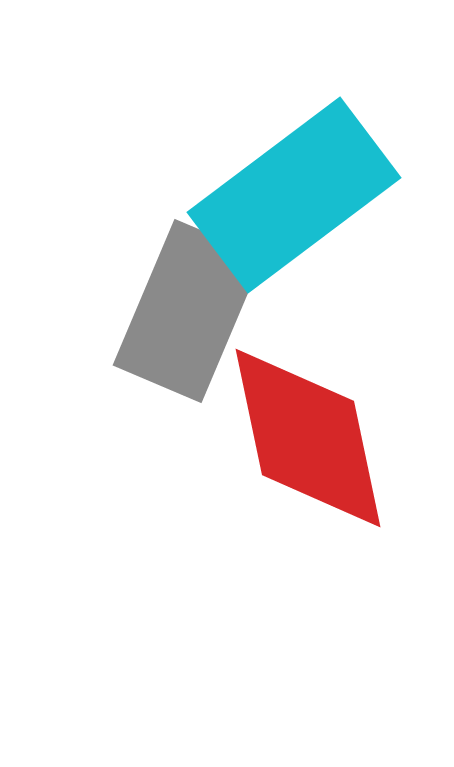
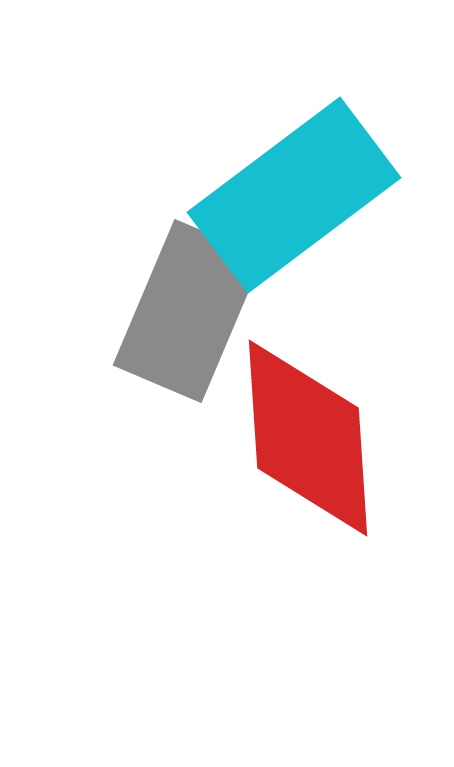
red diamond: rotated 8 degrees clockwise
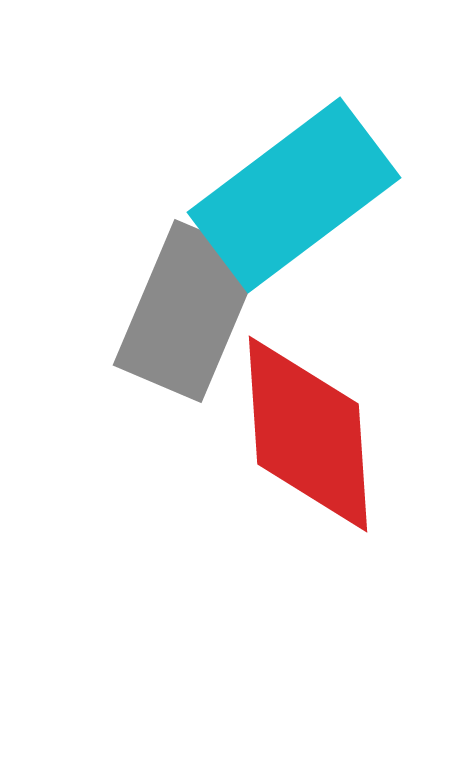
red diamond: moved 4 px up
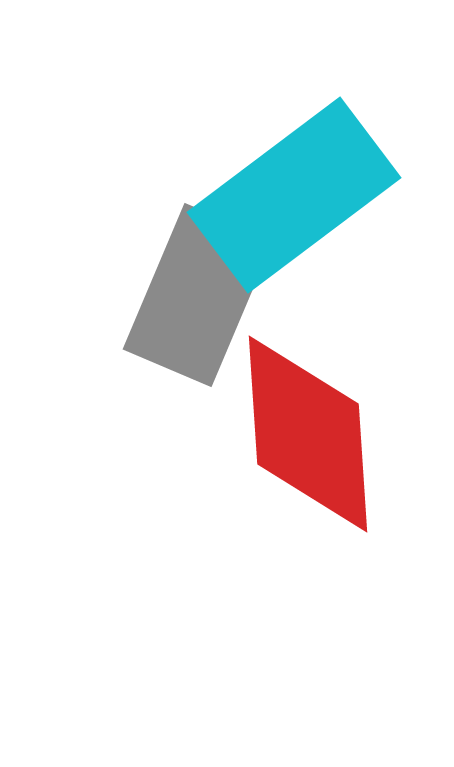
gray rectangle: moved 10 px right, 16 px up
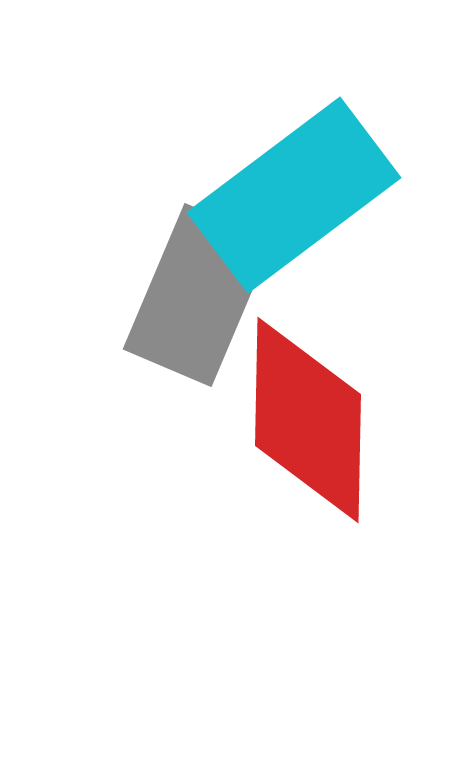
red diamond: moved 14 px up; rotated 5 degrees clockwise
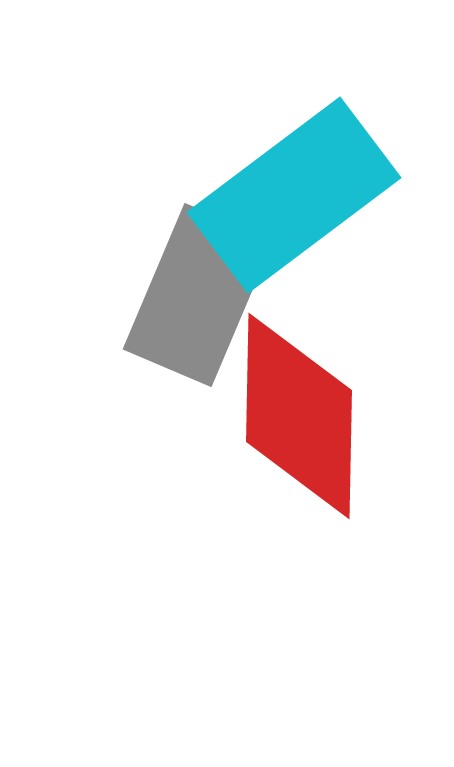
red diamond: moved 9 px left, 4 px up
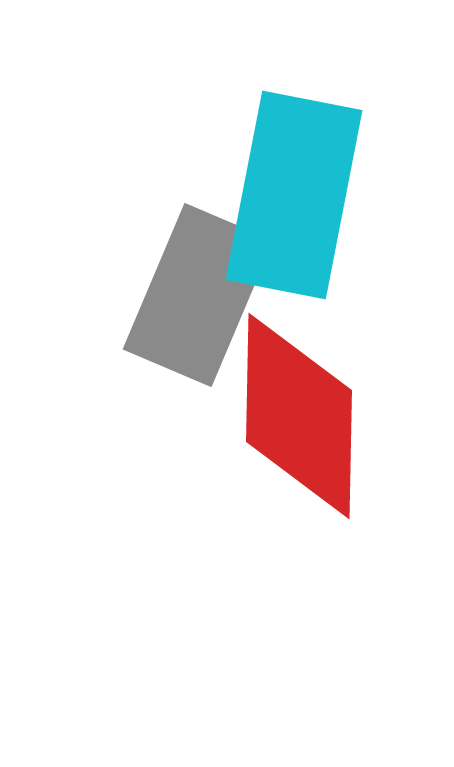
cyan rectangle: rotated 42 degrees counterclockwise
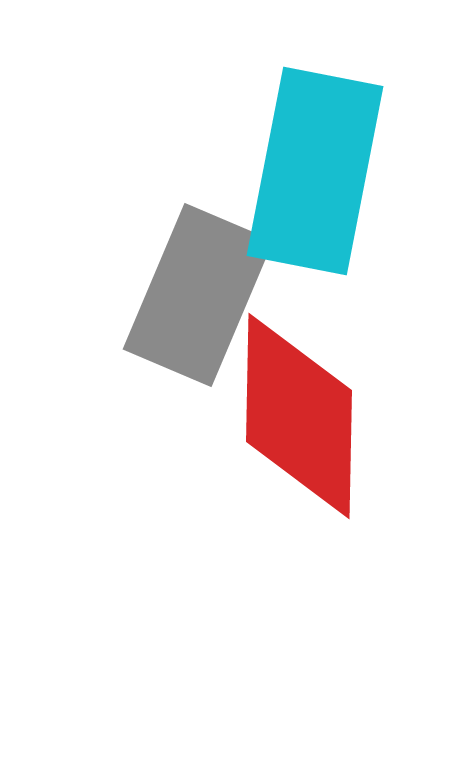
cyan rectangle: moved 21 px right, 24 px up
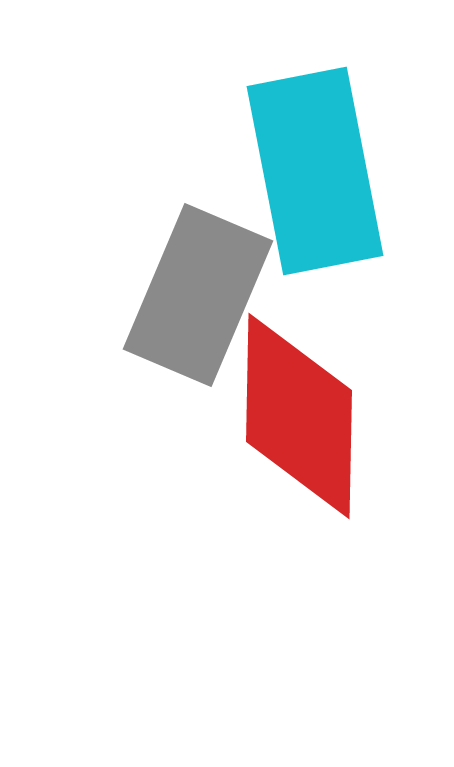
cyan rectangle: rotated 22 degrees counterclockwise
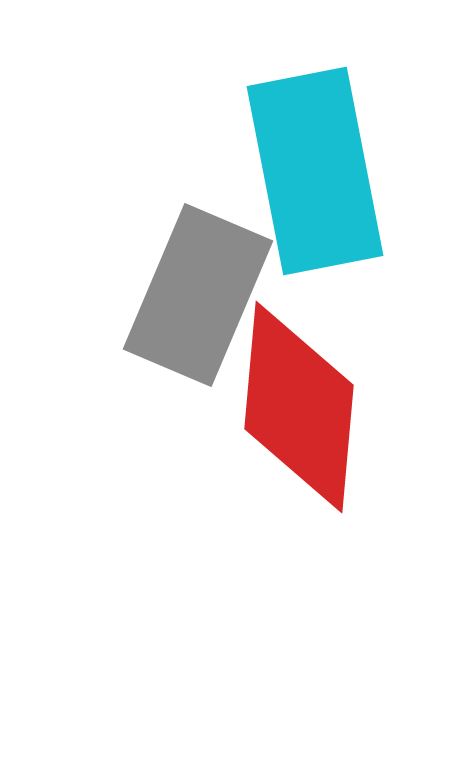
red diamond: moved 9 px up; rotated 4 degrees clockwise
